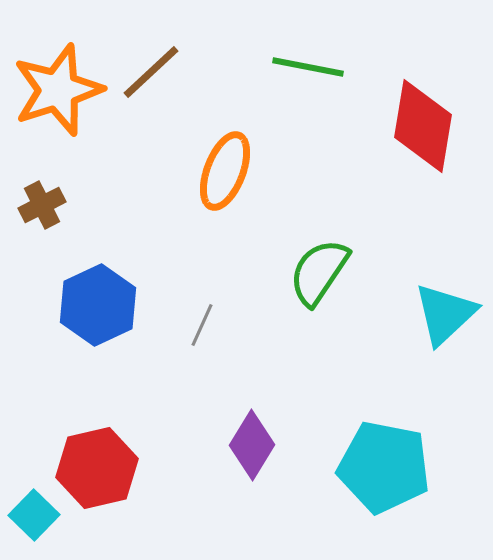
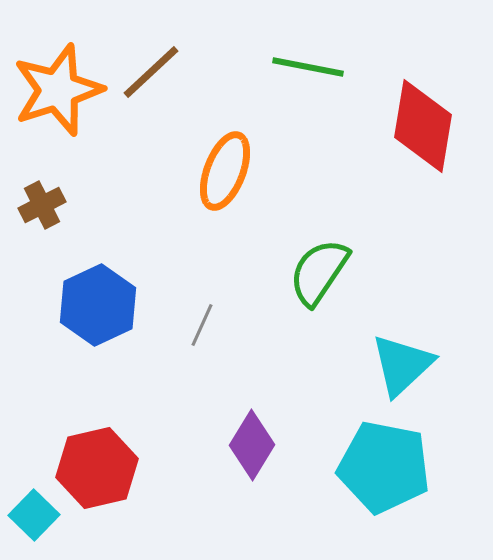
cyan triangle: moved 43 px left, 51 px down
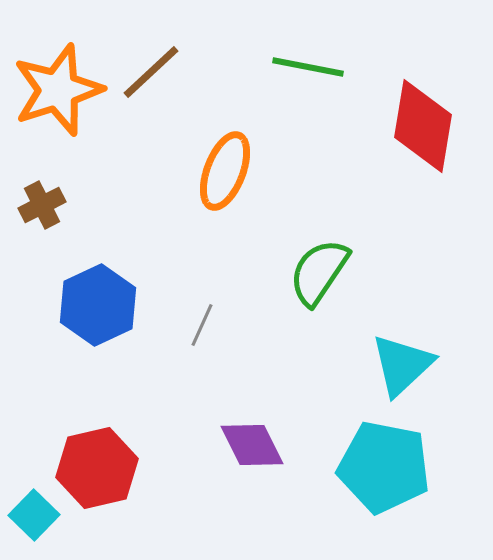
purple diamond: rotated 58 degrees counterclockwise
